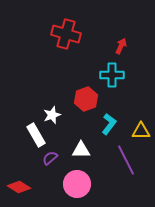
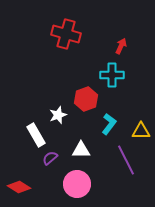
white star: moved 6 px right
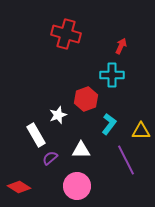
pink circle: moved 2 px down
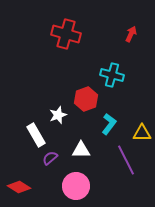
red arrow: moved 10 px right, 12 px up
cyan cross: rotated 15 degrees clockwise
yellow triangle: moved 1 px right, 2 px down
pink circle: moved 1 px left
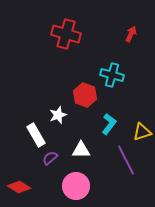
red hexagon: moved 1 px left, 4 px up; rotated 20 degrees counterclockwise
yellow triangle: moved 1 px up; rotated 18 degrees counterclockwise
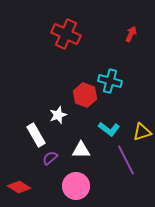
red cross: rotated 8 degrees clockwise
cyan cross: moved 2 px left, 6 px down
cyan L-shape: moved 5 px down; rotated 90 degrees clockwise
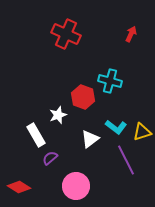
red hexagon: moved 2 px left, 2 px down
cyan L-shape: moved 7 px right, 2 px up
white triangle: moved 9 px right, 11 px up; rotated 36 degrees counterclockwise
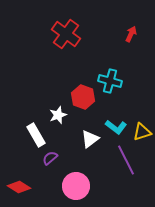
red cross: rotated 12 degrees clockwise
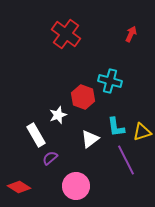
cyan L-shape: rotated 45 degrees clockwise
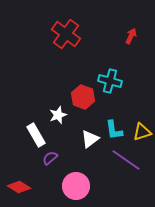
red arrow: moved 2 px down
cyan L-shape: moved 2 px left, 3 px down
purple line: rotated 28 degrees counterclockwise
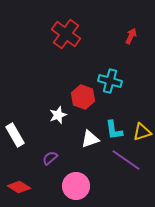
white rectangle: moved 21 px left
white triangle: rotated 18 degrees clockwise
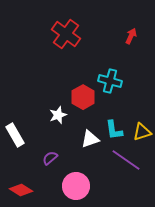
red hexagon: rotated 10 degrees clockwise
red diamond: moved 2 px right, 3 px down
